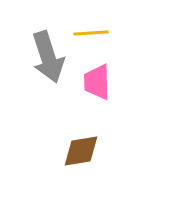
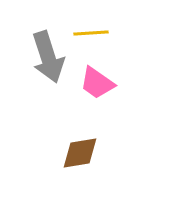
pink trapezoid: moved 1 px down; rotated 54 degrees counterclockwise
brown diamond: moved 1 px left, 2 px down
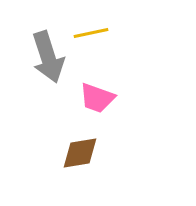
yellow line: rotated 8 degrees counterclockwise
pink trapezoid: moved 15 px down; rotated 15 degrees counterclockwise
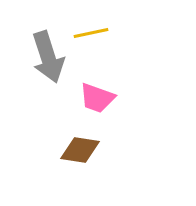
brown diamond: moved 3 px up; rotated 18 degrees clockwise
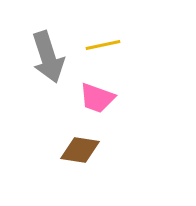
yellow line: moved 12 px right, 12 px down
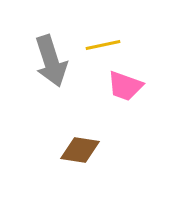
gray arrow: moved 3 px right, 4 px down
pink trapezoid: moved 28 px right, 12 px up
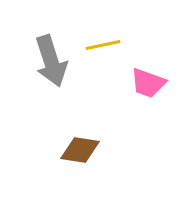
pink trapezoid: moved 23 px right, 3 px up
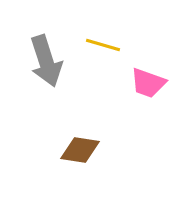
yellow line: rotated 28 degrees clockwise
gray arrow: moved 5 px left
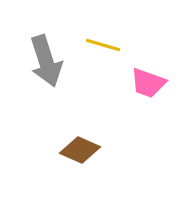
brown diamond: rotated 15 degrees clockwise
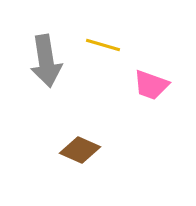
gray arrow: rotated 9 degrees clockwise
pink trapezoid: moved 3 px right, 2 px down
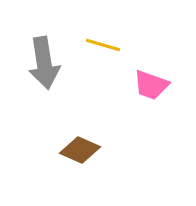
gray arrow: moved 2 px left, 2 px down
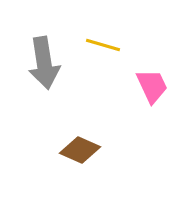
pink trapezoid: moved 1 px right, 1 px down; rotated 135 degrees counterclockwise
